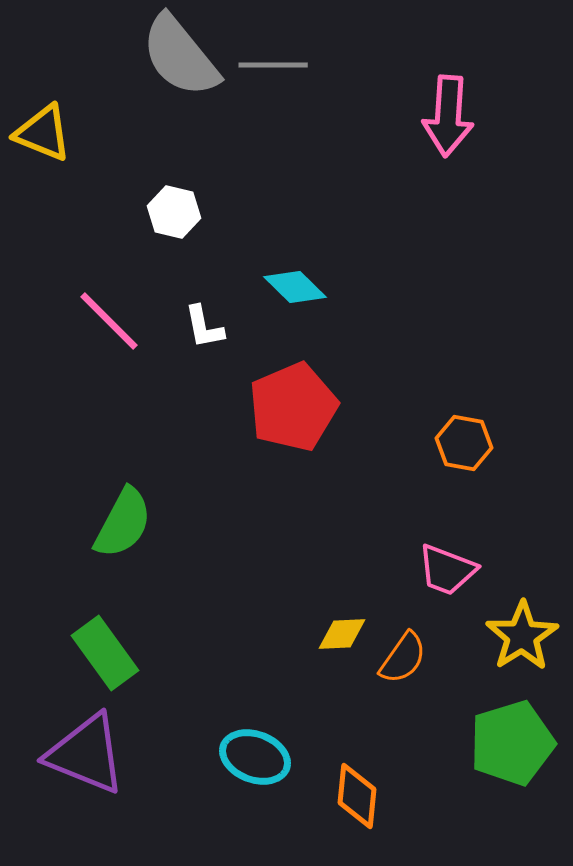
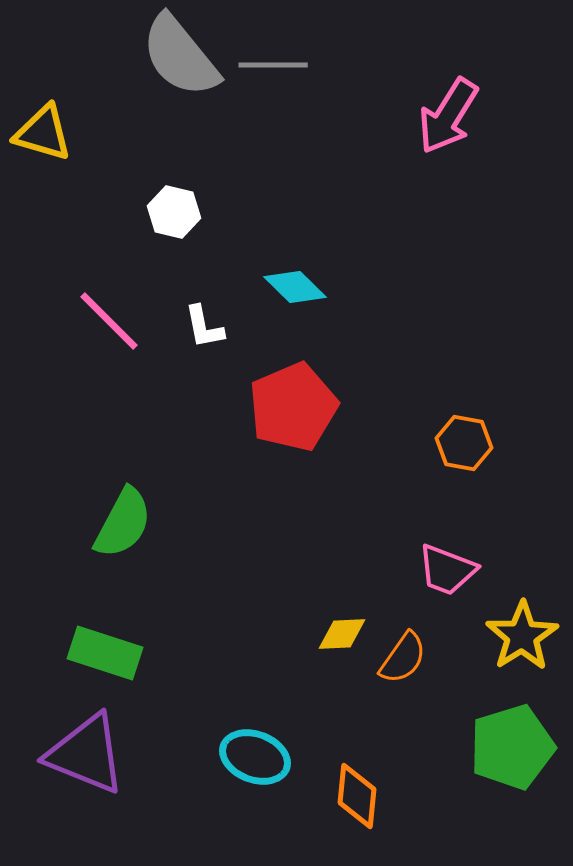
pink arrow: rotated 28 degrees clockwise
yellow triangle: rotated 6 degrees counterclockwise
green rectangle: rotated 36 degrees counterclockwise
green pentagon: moved 4 px down
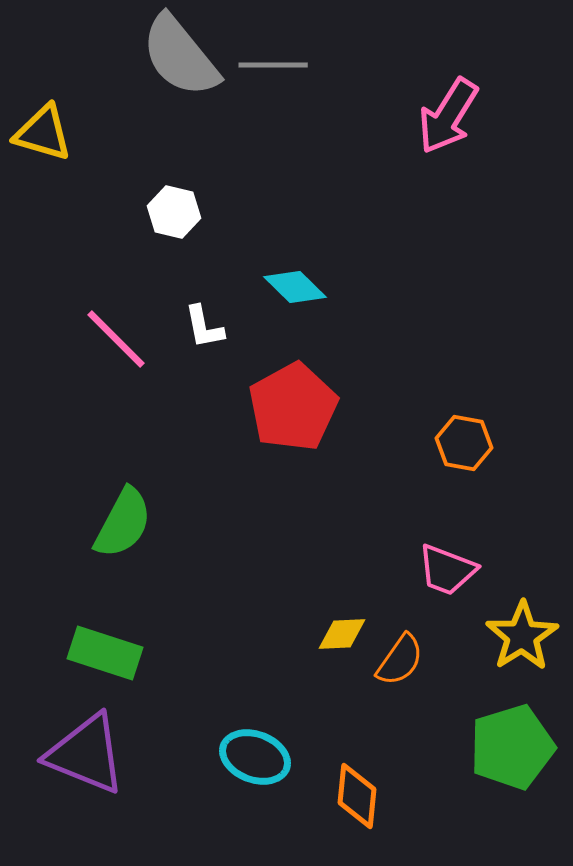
pink line: moved 7 px right, 18 px down
red pentagon: rotated 6 degrees counterclockwise
orange semicircle: moved 3 px left, 2 px down
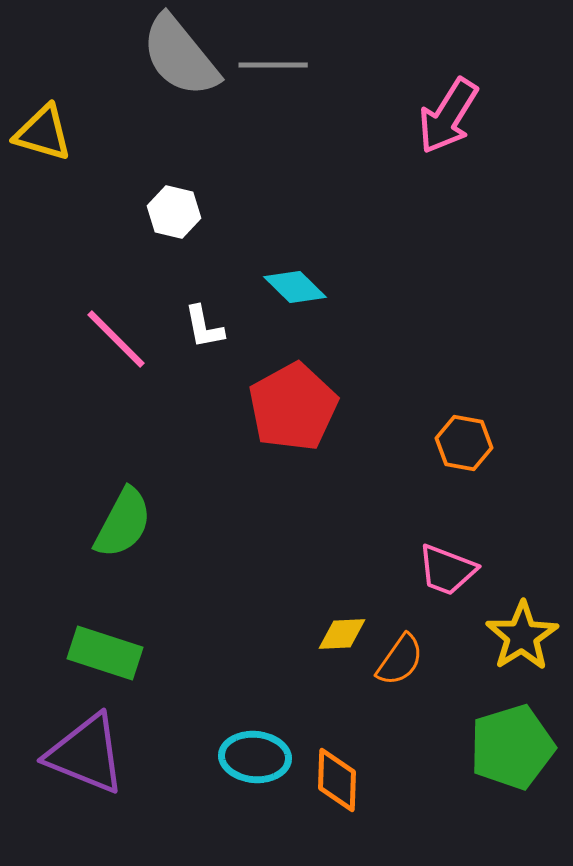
cyan ellipse: rotated 16 degrees counterclockwise
orange diamond: moved 20 px left, 16 px up; rotated 4 degrees counterclockwise
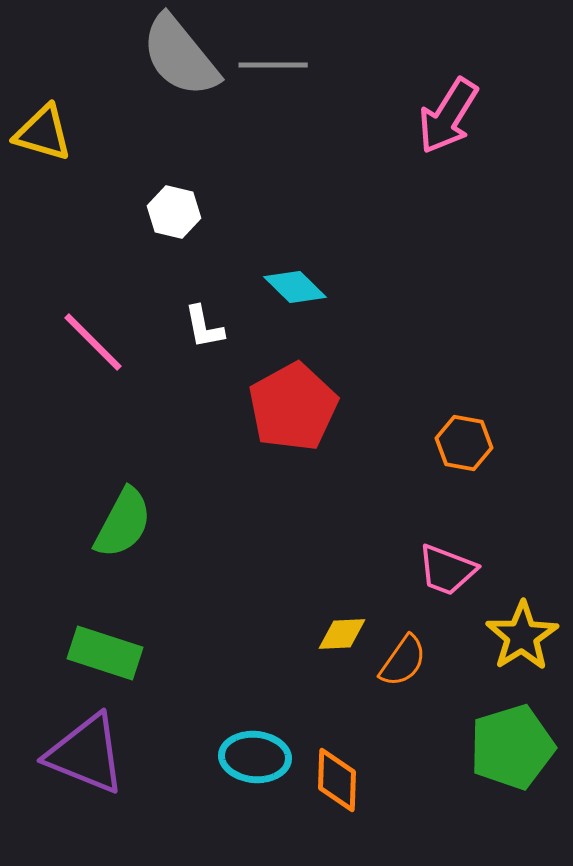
pink line: moved 23 px left, 3 px down
orange semicircle: moved 3 px right, 1 px down
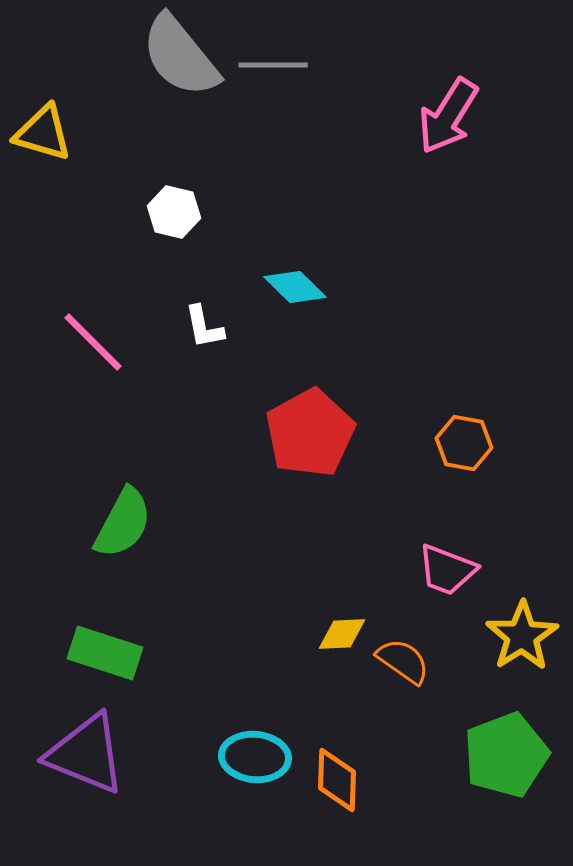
red pentagon: moved 17 px right, 26 px down
orange semicircle: rotated 90 degrees counterclockwise
green pentagon: moved 6 px left, 8 px down; rotated 4 degrees counterclockwise
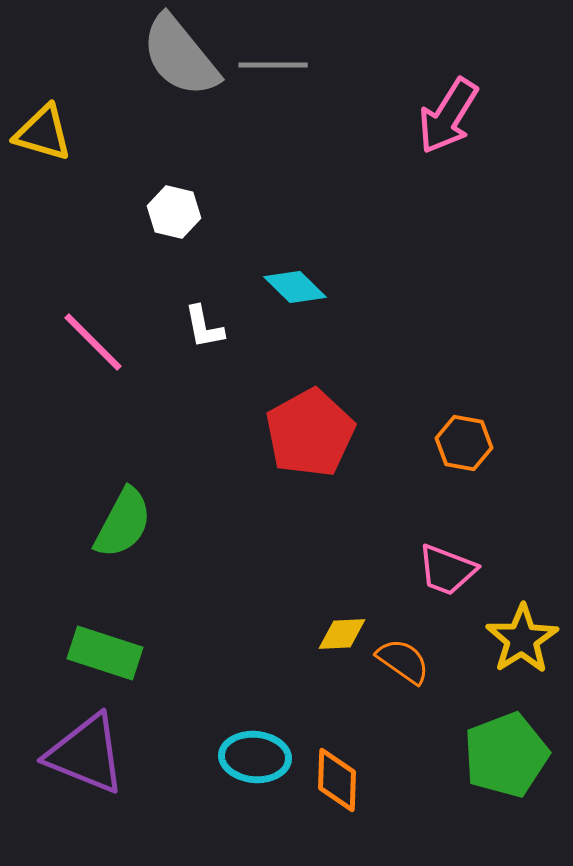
yellow star: moved 3 px down
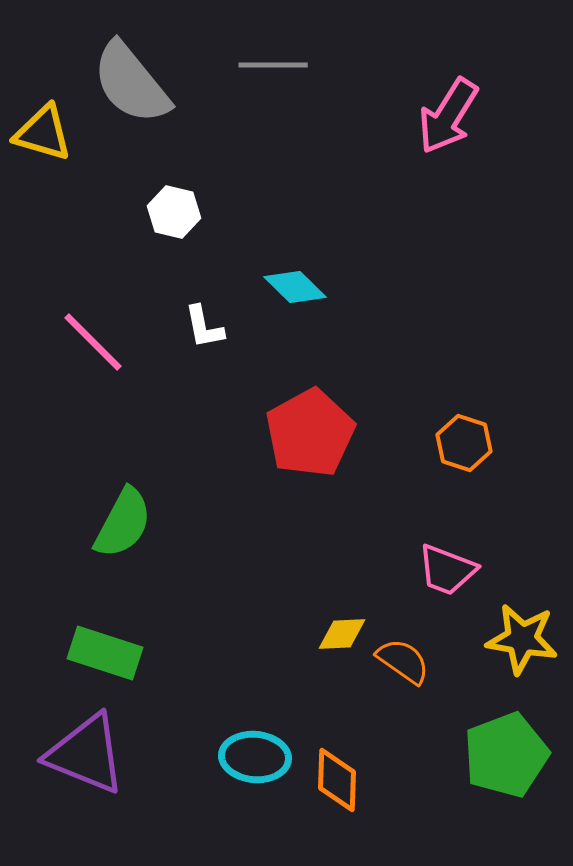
gray semicircle: moved 49 px left, 27 px down
orange hexagon: rotated 8 degrees clockwise
yellow star: rotated 30 degrees counterclockwise
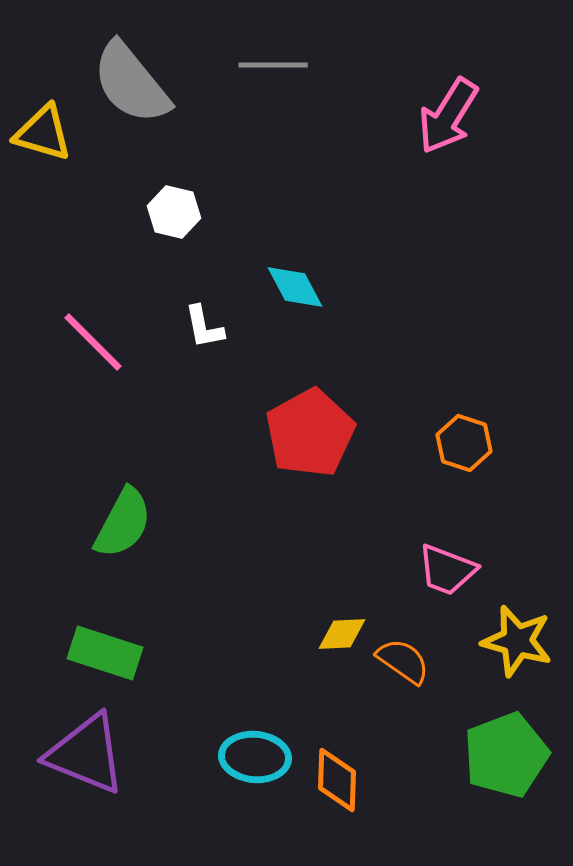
cyan diamond: rotated 18 degrees clockwise
yellow star: moved 5 px left, 2 px down; rotated 6 degrees clockwise
